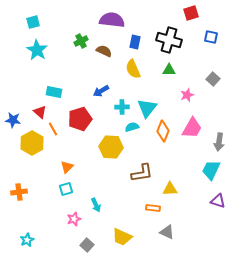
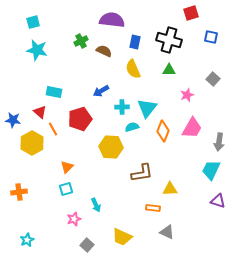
cyan star at (37, 50): rotated 20 degrees counterclockwise
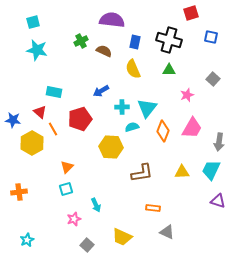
yellow triangle at (170, 189): moved 12 px right, 17 px up
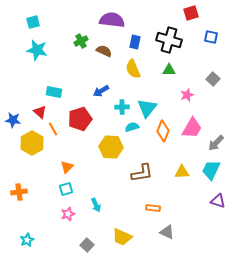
gray arrow at (219, 142): moved 3 px left, 1 px down; rotated 36 degrees clockwise
pink star at (74, 219): moved 6 px left, 5 px up
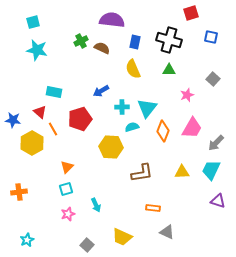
brown semicircle at (104, 51): moved 2 px left, 3 px up
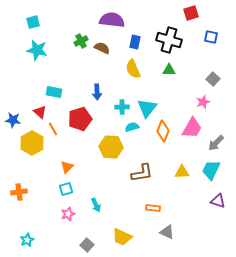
blue arrow at (101, 91): moved 4 px left, 1 px down; rotated 63 degrees counterclockwise
pink star at (187, 95): moved 16 px right, 7 px down
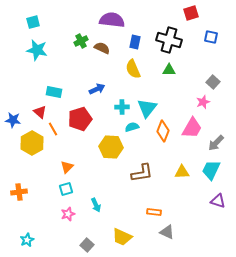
gray square at (213, 79): moved 3 px down
blue arrow at (97, 92): moved 3 px up; rotated 112 degrees counterclockwise
orange rectangle at (153, 208): moved 1 px right, 4 px down
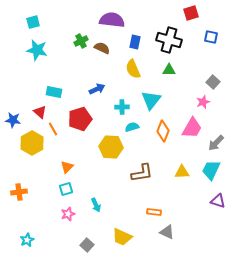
cyan triangle at (147, 108): moved 4 px right, 8 px up
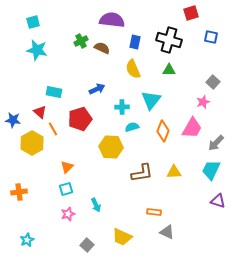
yellow triangle at (182, 172): moved 8 px left
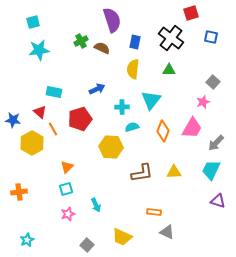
purple semicircle at (112, 20): rotated 65 degrees clockwise
black cross at (169, 40): moved 2 px right, 2 px up; rotated 20 degrees clockwise
cyan star at (37, 50): moved 2 px right; rotated 20 degrees counterclockwise
yellow semicircle at (133, 69): rotated 30 degrees clockwise
